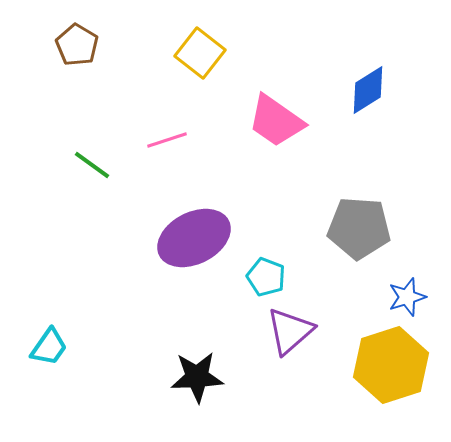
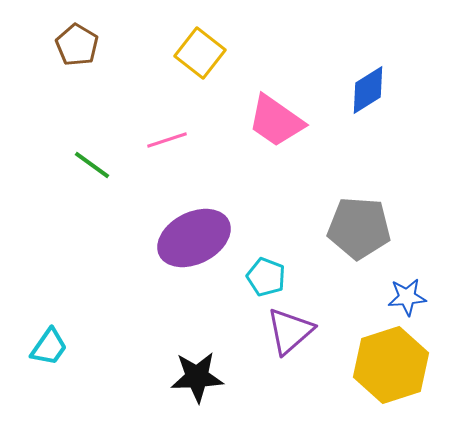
blue star: rotated 12 degrees clockwise
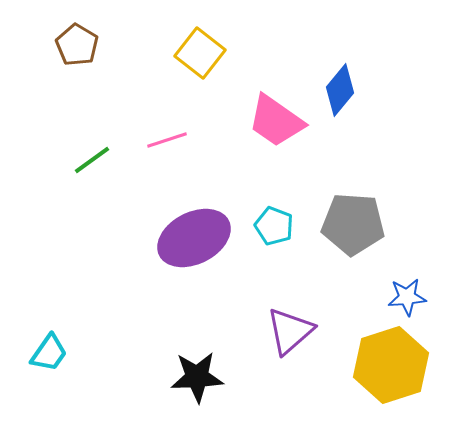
blue diamond: moved 28 px left; rotated 18 degrees counterclockwise
green line: moved 5 px up; rotated 72 degrees counterclockwise
gray pentagon: moved 6 px left, 4 px up
cyan pentagon: moved 8 px right, 51 px up
cyan trapezoid: moved 6 px down
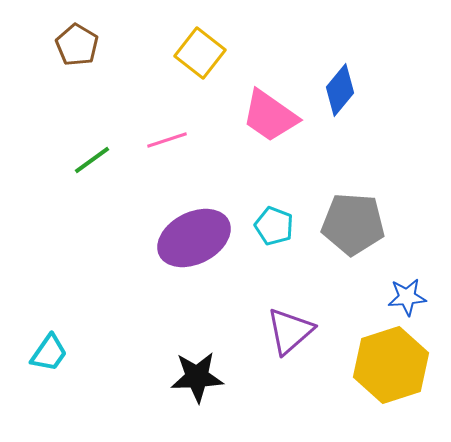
pink trapezoid: moved 6 px left, 5 px up
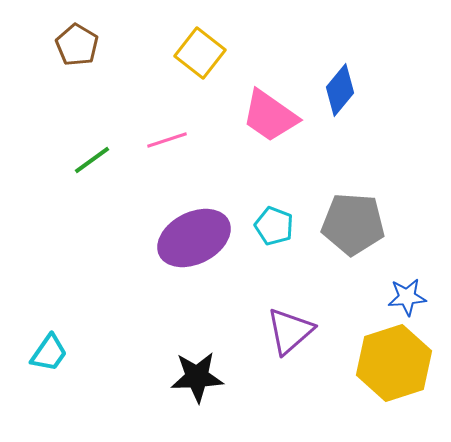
yellow hexagon: moved 3 px right, 2 px up
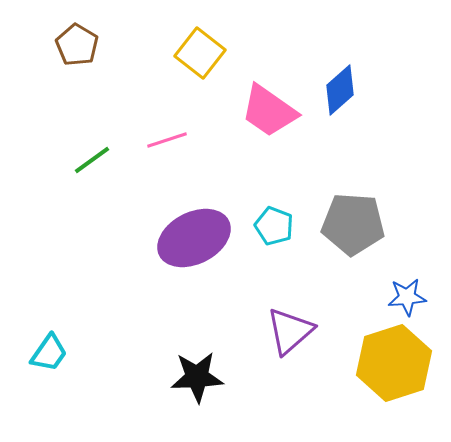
blue diamond: rotated 9 degrees clockwise
pink trapezoid: moved 1 px left, 5 px up
